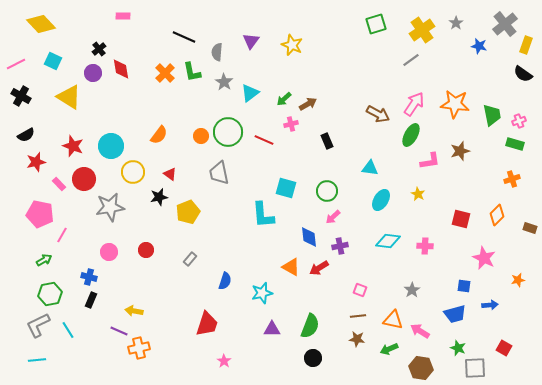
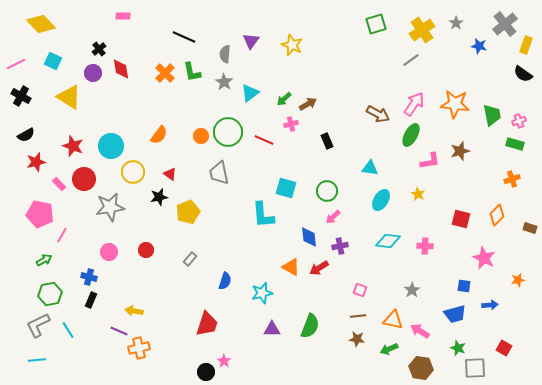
gray semicircle at (217, 52): moved 8 px right, 2 px down
black circle at (313, 358): moved 107 px left, 14 px down
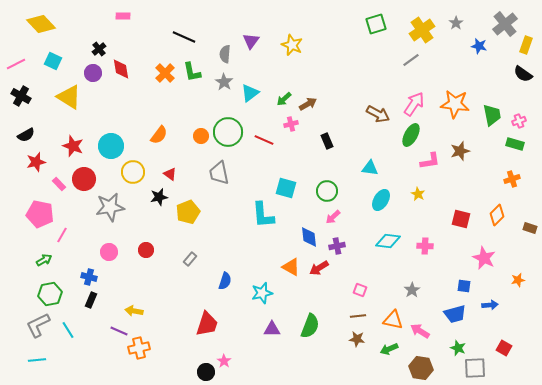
purple cross at (340, 246): moved 3 px left
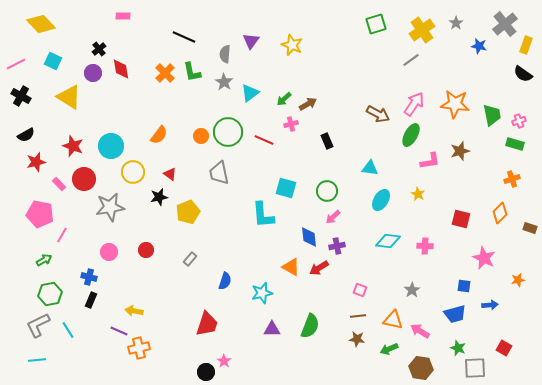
orange diamond at (497, 215): moved 3 px right, 2 px up
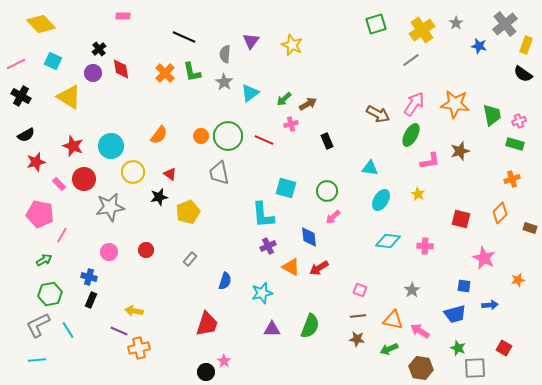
green circle at (228, 132): moved 4 px down
purple cross at (337, 246): moved 69 px left; rotated 14 degrees counterclockwise
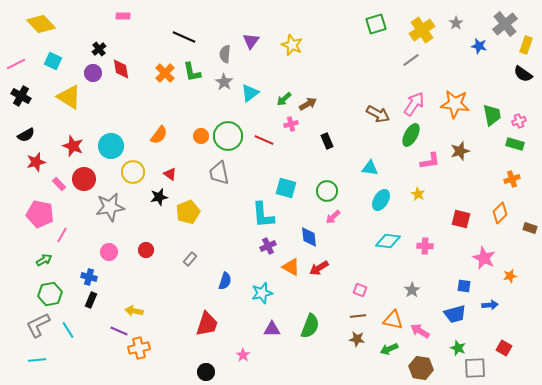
orange star at (518, 280): moved 8 px left, 4 px up
pink star at (224, 361): moved 19 px right, 6 px up
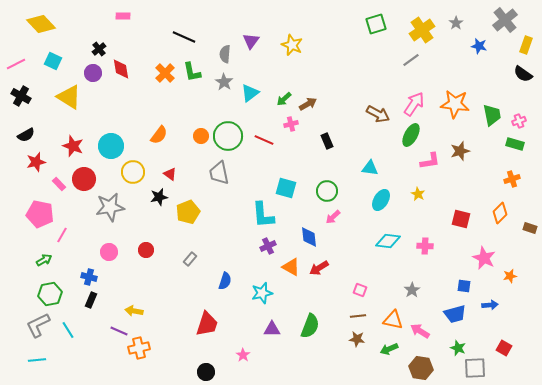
gray cross at (505, 24): moved 4 px up
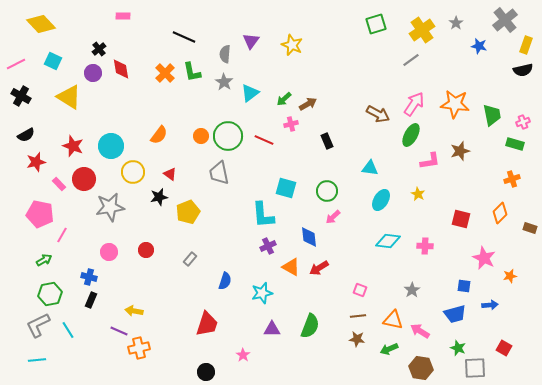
black semicircle at (523, 74): moved 4 px up; rotated 48 degrees counterclockwise
pink cross at (519, 121): moved 4 px right, 1 px down
